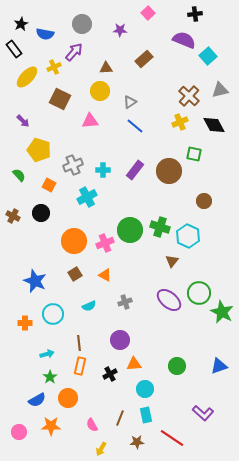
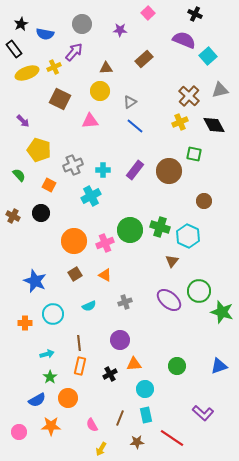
black cross at (195, 14): rotated 32 degrees clockwise
yellow ellipse at (27, 77): moved 4 px up; rotated 25 degrees clockwise
cyan cross at (87, 197): moved 4 px right, 1 px up
green circle at (199, 293): moved 2 px up
green star at (222, 312): rotated 10 degrees counterclockwise
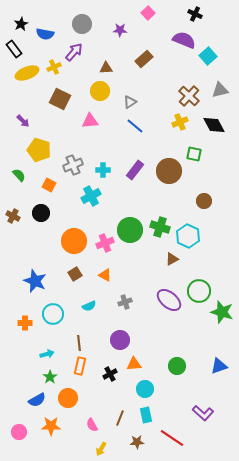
brown triangle at (172, 261): moved 2 px up; rotated 24 degrees clockwise
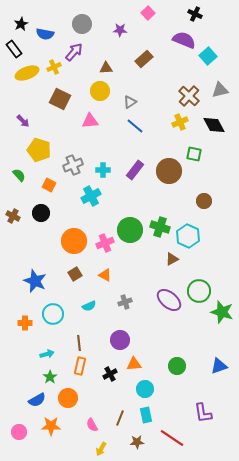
purple L-shape at (203, 413): rotated 40 degrees clockwise
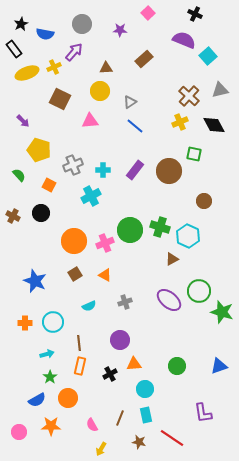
cyan circle at (53, 314): moved 8 px down
brown star at (137, 442): moved 2 px right; rotated 16 degrees clockwise
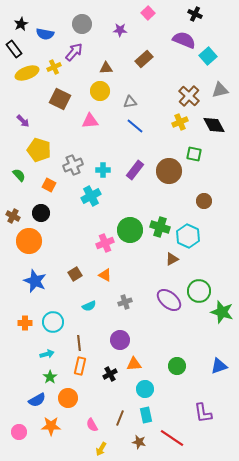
gray triangle at (130, 102): rotated 24 degrees clockwise
orange circle at (74, 241): moved 45 px left
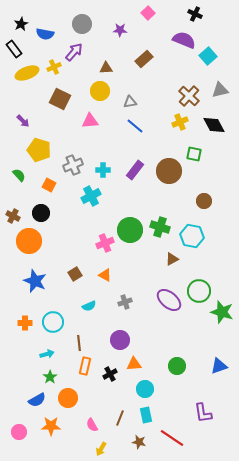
cyan hexagon at (188, 236): moved 4 px right; rotated 15 degrees counterclockwise
orange rectangle at (80, 366): moved 5 px right
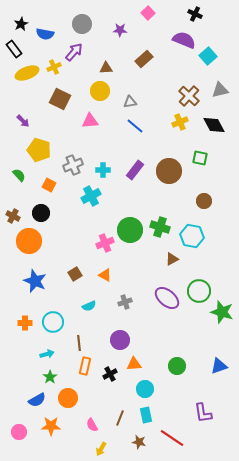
green square at (194, 154): moved 6 px right, 4 px down
purple ellipse at (169, 300): moved 2 px left, 2 px up
